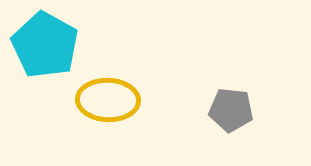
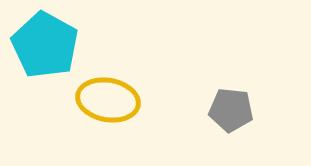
yellow ellipse: rotated 8 degrees clockwise
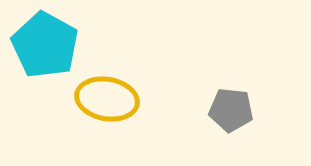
yellow ellipse: moved 1 px left, 1 px up
